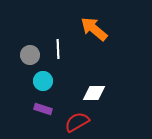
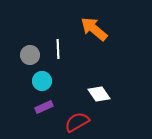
cyan circle: moved 1 px left
white diamond: moved 5 px right, 1 px down; rotated 55 degrees clockwise
purple rectangle: moved 1 px right, 2 px up; rotated 42 degrees counterclockwise
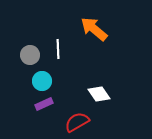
purple rectangle: moved 3 px up
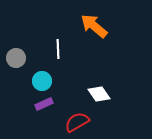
orange arrow: moved 3 px up
gray circle: moved 14 px left, 3 px down
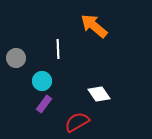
purple rectangle: rotated 30 degrees counterclockwise
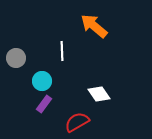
white line: moved 4 px right, 2 px down
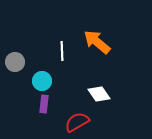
orange arrow: moved 3 px right, 16 px down
gray circle: moved 1 px left, 4 px down
purple rectangle: rotated 30 degrees counterclockwise
